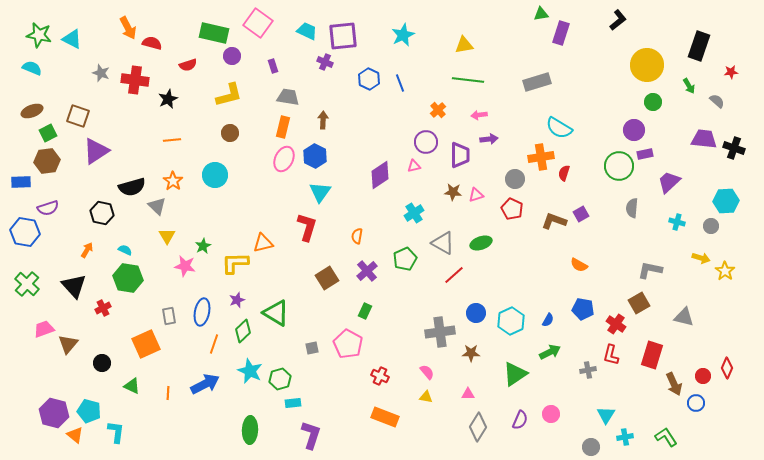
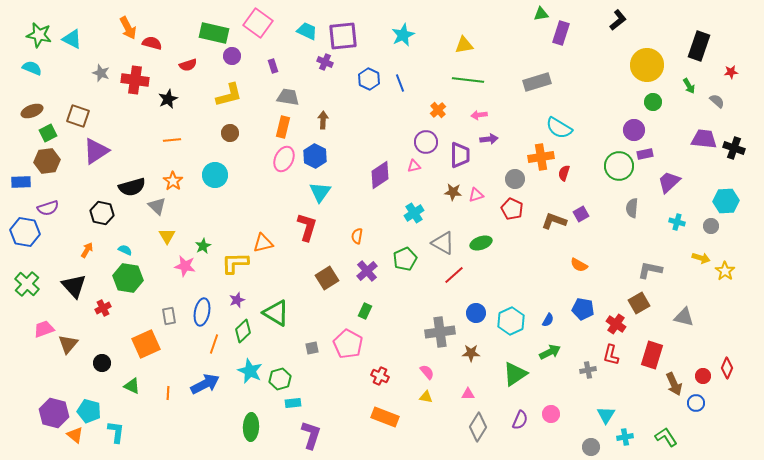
green ellipse at (250, 430): moved 1 px right, 3 px up
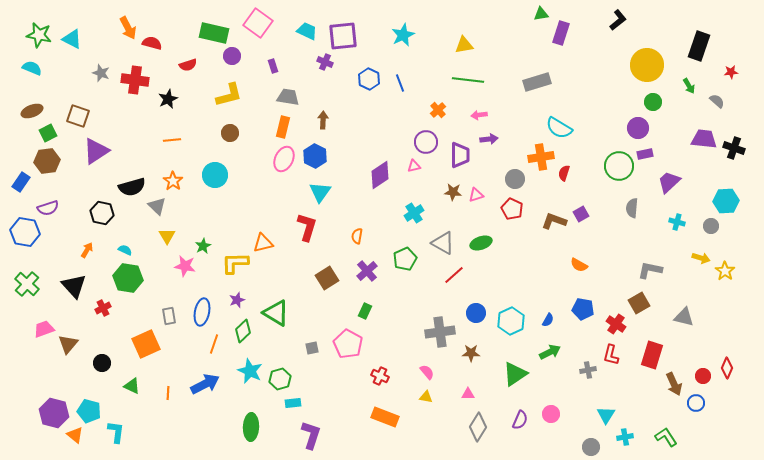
purple circle at (634, 130): moved 4 px right, 2 px up
blue rectangle at (21, 182): rotated 54 degrees counterclockwise
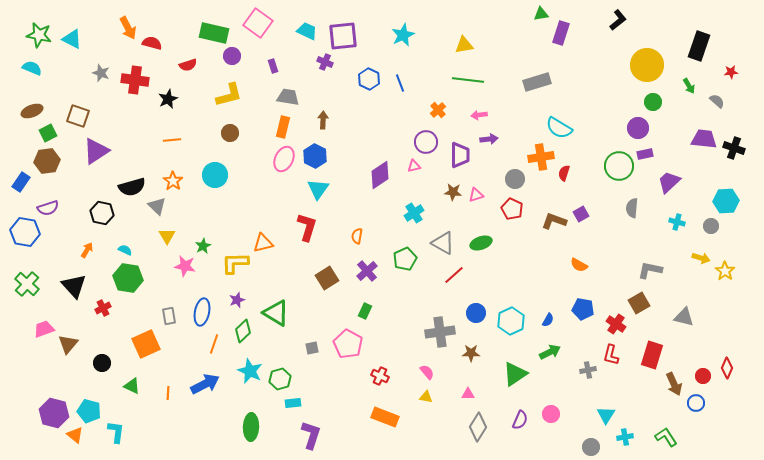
cyan triangle at (320, 192): moved 2 px left, 3 px up
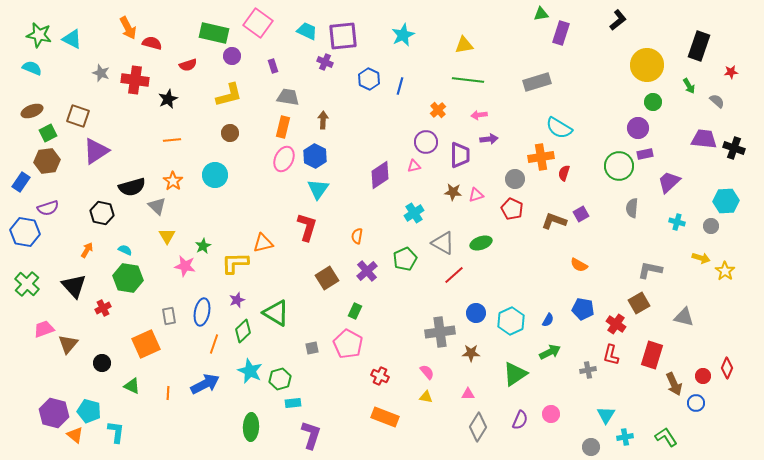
blue line at (400, 83): moved 3 px down; rotated 36 degrees clockwise
green rectangle at (365, 311): moved 10 px left
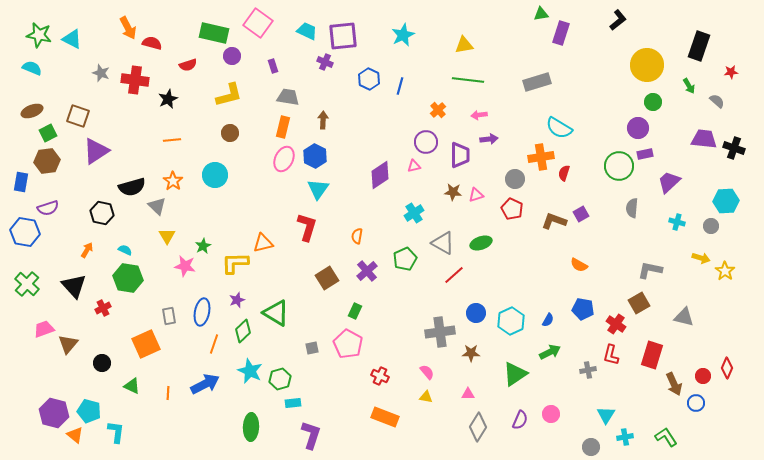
blue rectangle at (21, 182): rotated 24 degrees counterclockwise
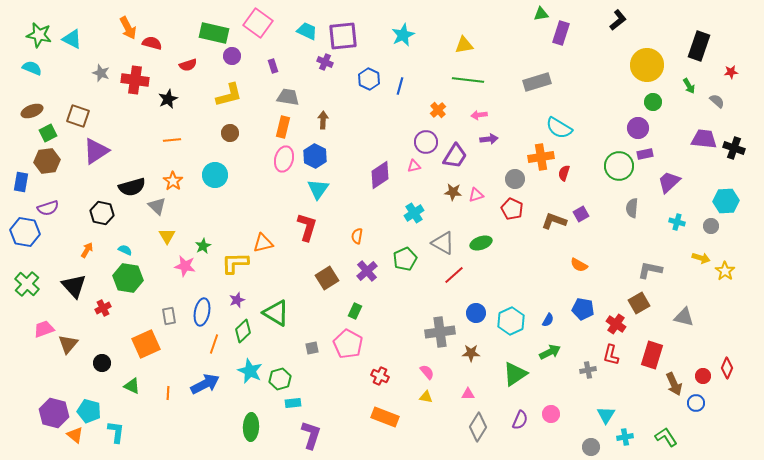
purple trapezoid at (460, 155): moved 5 px left, 1 px down; rotated 32 degrees clockwise
pink ellipse at (284, 159): rotated 10 degrees counterclockwise
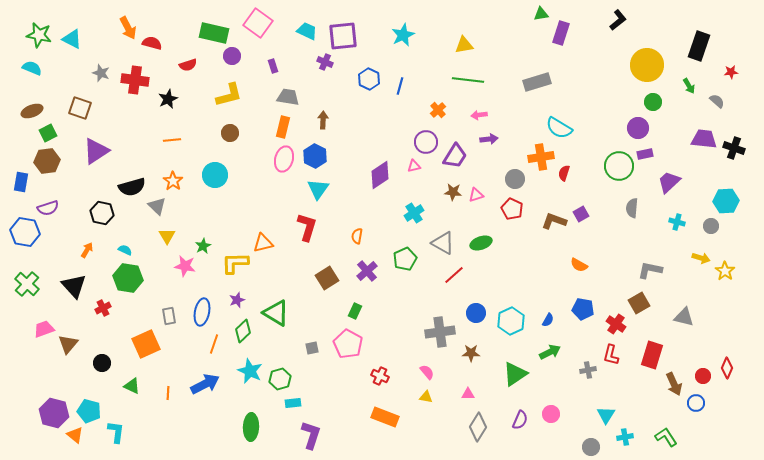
brown square at (78, 116): moved 2 px right, 8 px up
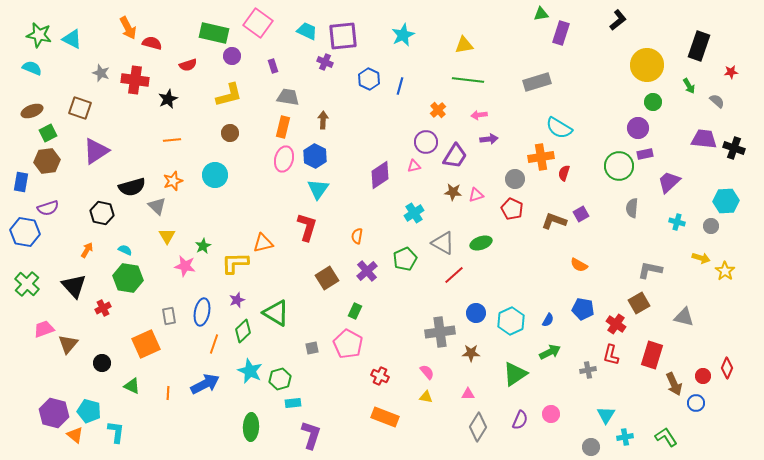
orange star at (173, 181): rotated 18 degrees clockwise
